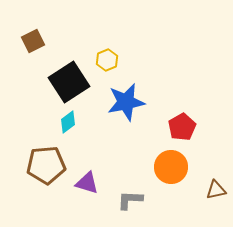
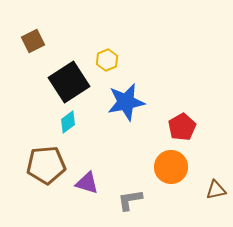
gray L-shape: rotated 12 degrees counterclockwise
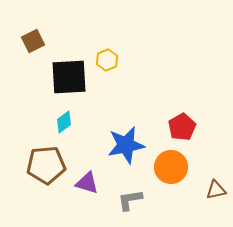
black square: moved 5 px up; rotated 30 degrees clockwise
blue star: moved 43 px down
cyan diamond: moved 4 px left
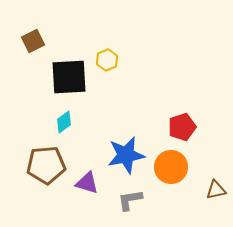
red pentagon: rotated 12 degrees clockwise
blue star: moved 10 px down
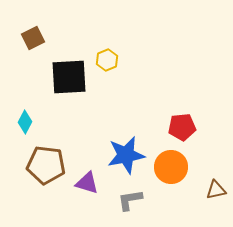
brown square: moved 3 px up
cyan diamond: moved 39 px left; rotated 25 degrees counterclockwise
red pentagon: rotated 12 degrees clockwise
brown pentagon: rotated 12 degrees clockwise
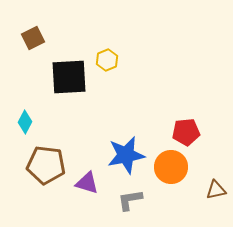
red pentagon: moved 4 px right, 5 px down
